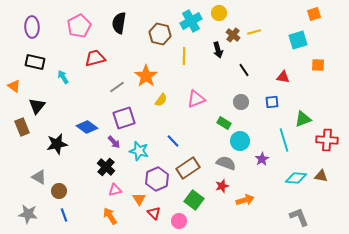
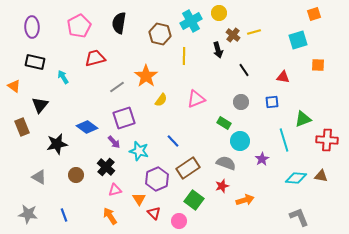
black triangle at (37, 106): moved 3 px right, 1 px up
brown circle at (59, 191): moved 17 px right, 16 px up
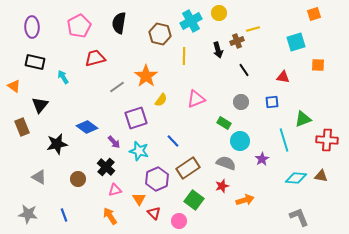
yellow line at (254, 32): moved 1 px left, 3 px up
brown cross at (233, 35): moved 4 px right, 6 px down; rotated 32 degrees clockwise
cyan square at (298, 40): moved 2 px left, 2 px down
purple square at (124, 118): moved 12 px right
brown circle at (76, 175): moved 2 px right, 4 px down
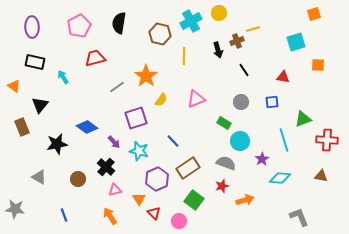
cyan diamond at (296, 178): moved 16 px left
gray star at (28, 214): moved 13 px left, 5 px up
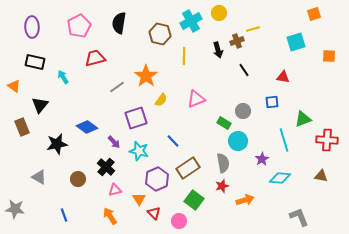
orange square at (318, 65): moved 11 px right, 9 px up
gray circle at (241, 102): moved 2 px right, 9 px down
cyan circle at (240, 141): moved 2 px left
gray semicircle at (226, 163): moved 3 px left; rotated 60 degrees clockwise
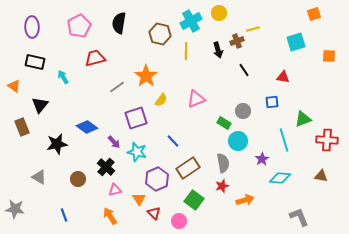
yellow line at (184, 56): moved 2 px right, 5 px up
cyan star at (139, 151): moved 2 px left, 1 px down
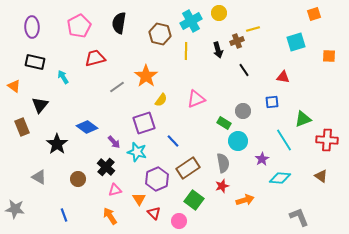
purple square at (136, 118): moved 8 px right, 5 px down
cyan line at (284, 140): rotated 15 degrees counterclockwise
black star at (57, 144): rotated 25 degrees counterclockwise
brown triangle at (321, 176): rotated 24 degrees clockwise
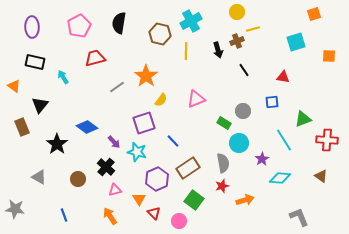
yellow circle at (219, 13): moved 18 px right, 1 px up
cyan circle at (238, 141): moved 1 px right, 2 px down
